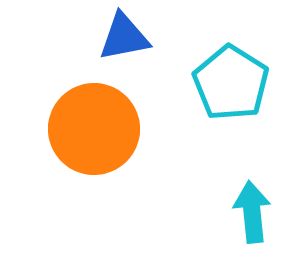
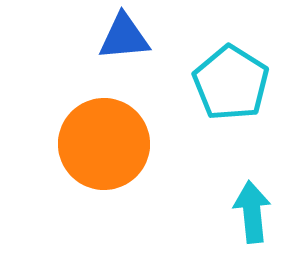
blue triangle: rotated 6 degrees clockwise
orange circle: moved 10 px right, 15 px down
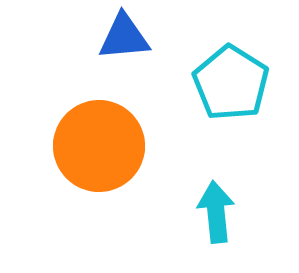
orange circle: moved 5 px left, 2 px down
cyan arrow: moved 36 px left
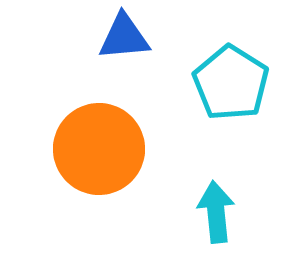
orange circle: moved 3 px down
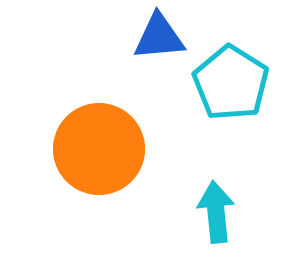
blue triangle: moved 35 px right
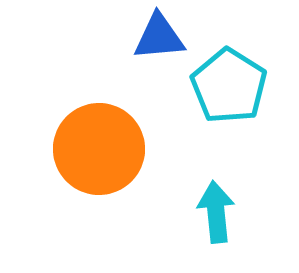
cyan pentagon: moved 2 px left, 3 px down
